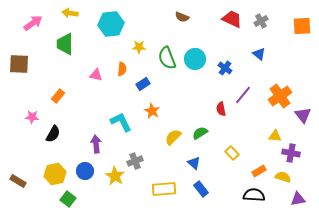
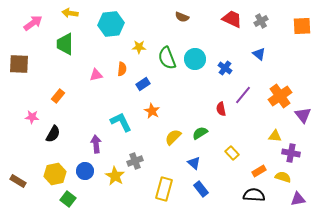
pink triangle at (96, 75): rotated 24 degrees counterclockwise
yellow rectangle at (164, 189): rotated 70 degrees counterclockwise
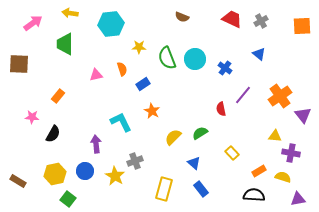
orange semicircle at (122, 69): rotated 24 degrees counterclockwise
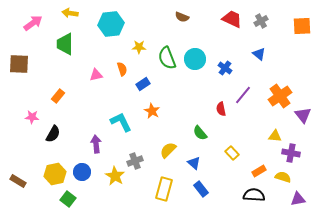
green semicircle at (200, 133): rotated 98 degrees counterclockwise
yellow semicircle at (173, 137): moved 5 px left, 13 px down
blue circle at (85, 171): moved 3 px left, 1 px down
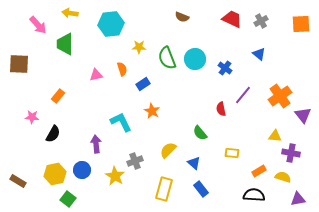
pink arrow at (33, 23): moved 5 px right, 2 px down; rotated 84 degrees clockwise
orange square at (302, 26): moved 1 px left, 2 px up
yellow rectangle at (232, 153): rotated 40 degrees counterclockwise
blue circle at (82, 172): moved 2 px up
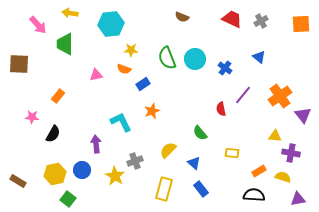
yellow star at (139, 47): moved 8 px left, 3 px down
blue triangle at (259, 54): moved 3 px down
orange semicircle at (122, 69): moved 2 px right; rotated 128 degrees clockwise
orange star at (152, 111): rotated 21 degrees clockwise
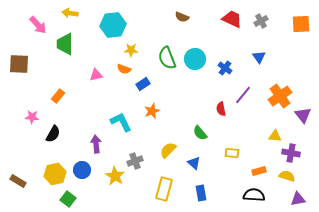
cyan hexagon at (111, 24): moved 2 px right, 1 px down
blue triangle at (259, 57): rotated 16 degrees clockwise
orange rectangle at (259, 171): rotated 16 degrees clockwise
yellow semicircle at (283, 177): moved 4 px right, 1 px up
blue rectangle at (201, 189): moved 4 px down; rotated 28 degrees clockwise
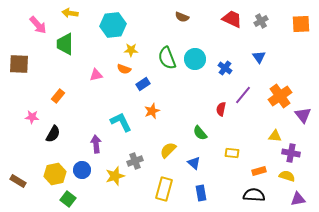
red semicircle at (221, 109): rotated 24 degrees clockwise
yellow star at (115, 176): rotated 24 degrees clockwise
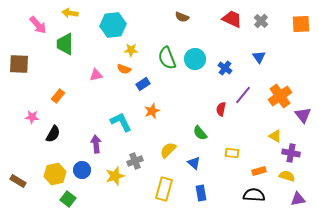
gray cross at (261, 21): rotated 16 degrees counterclockwise
yellow triangle at (275, 136): rotated 24 degrees clockwise
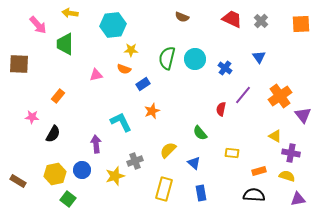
green semicircle at (167, 58): rotated 35 degrees clockwise
